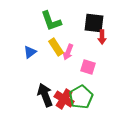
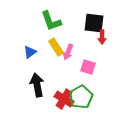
black arrow: moved 8 px left, 10 px up; rotated 10 degrees clockwise
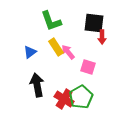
pink arrow: rotated 119 degrees clockwise
